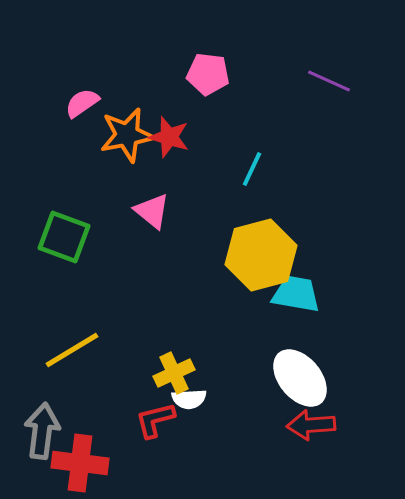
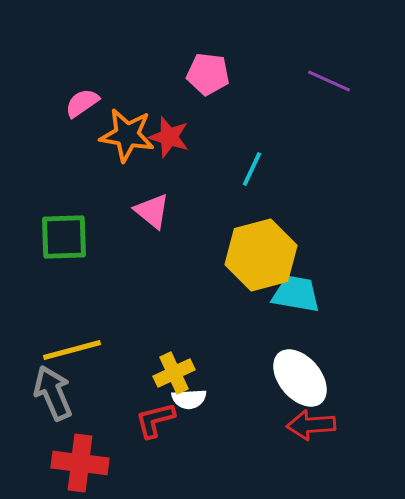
orange star: rotated 20 degrees clockwise
green square: rotated 22 degrees counterclockwise
yellow line: rotated 16 degrees clockwise
gray arrow: moved 11 px right, 38 px up; rotated 30 degrees counterclockwise
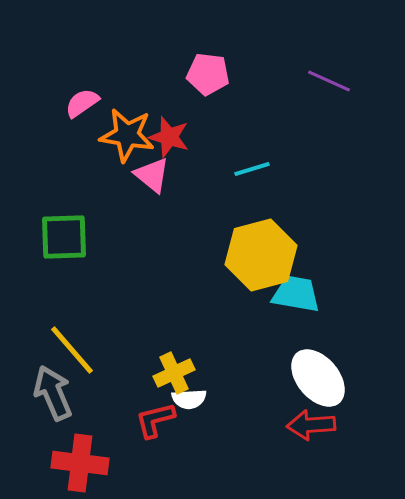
cyan line: rotated 48 degrees clockwise
pink triangle: moved 36 px up
yellow line: rotated 64 degrees clockwise
white ellipse: moved 18 px right
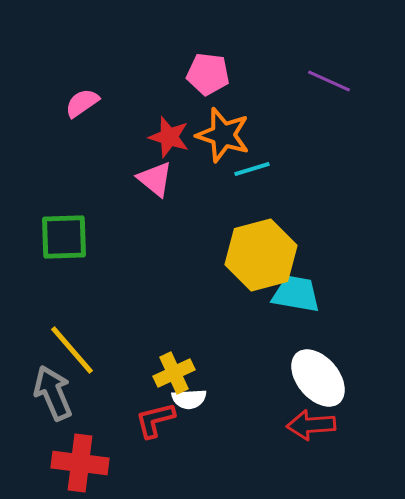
orange star: moved 96 px right; rotated 8 degrees clockwise
pink triangle: moved 3 px right, 4 px down
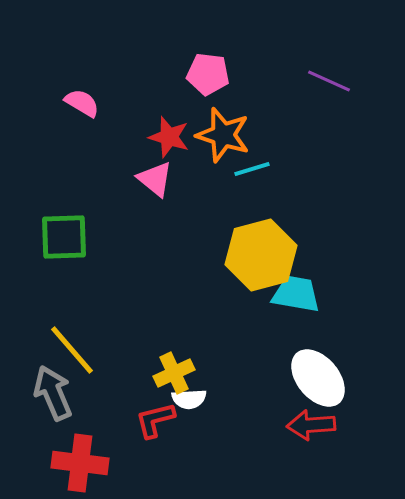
pink semicircle: rotated 66 degrees clockwise
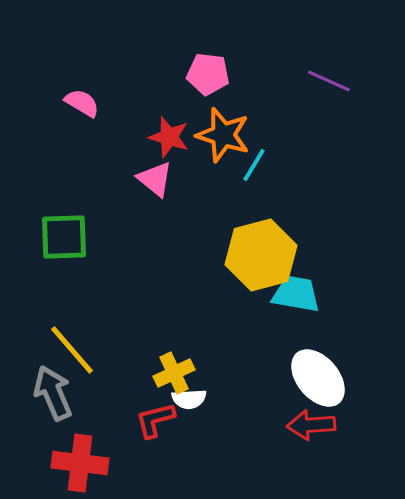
cyan line: moved 2 px right, 4 px up; rotated 42 degrees counterclockwise
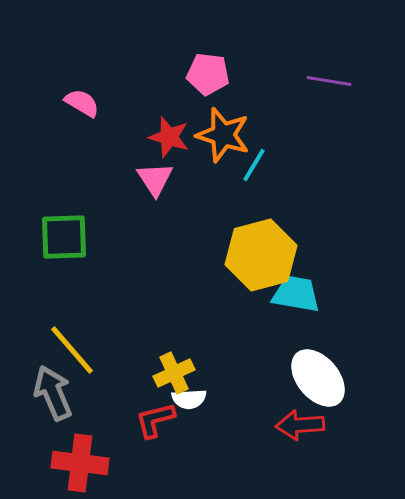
purple line: rotated 15 degrees counterclockwise
pink triangle: rotated 18 degrees clockwise
red arrow: moved 11 px left
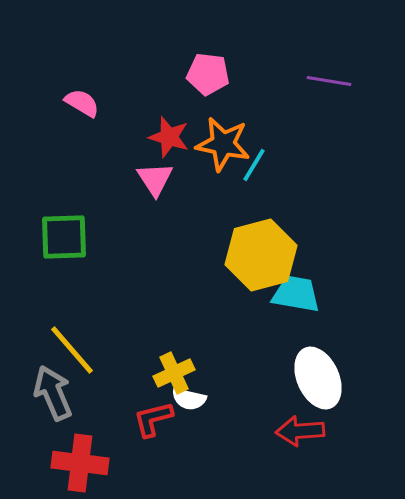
orange star: moved 9 px down; rotated 6 degrees counterclockwise
white ellipse: rotated 16 degrees clockwise
white semicircle: rotated 16 degrees clockwise
red L-shape: moved 2 px left, 1 px up
red arrow: moved 6 px down
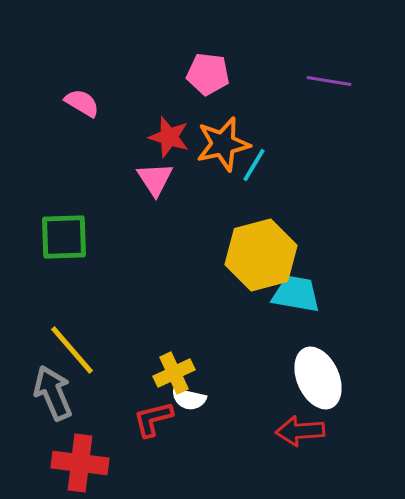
orange star: rotated 24 degrees counterclockwise
